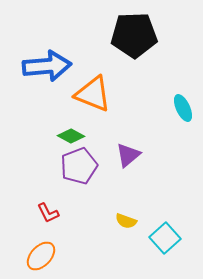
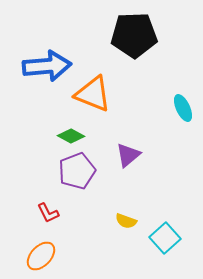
purple pentagon: moved 2 px left, 5 px down
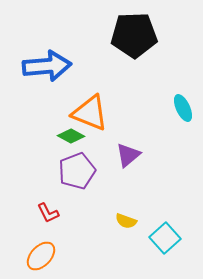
orange triangle: moved 3 px left, 19 px down
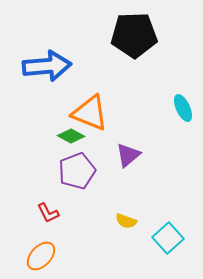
cyan square: moved 3 px right
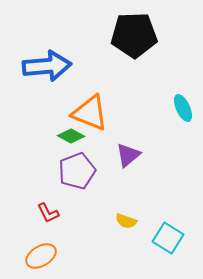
cyan square: rotated 16 degrees counterclockwise
orange ellipse: rotated 16 degrees clockwise
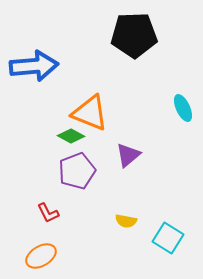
blue arrow: moved 13 px left
yellow semicircle: rotated 10 degrees counterclockwise
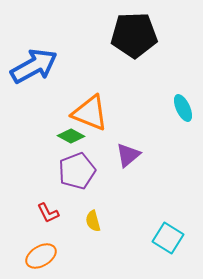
blue arrow: rotated 24 degrees counterclockwise
yellow semicircle: moved 33 px left; rotated 65 degrees clockwise
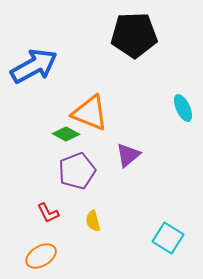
green diamond: moved 5 px left, 2 px up
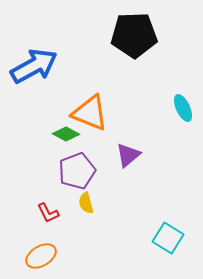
yellow semicircle: moved 7 px left, 18 px up
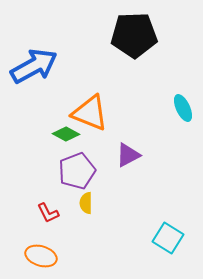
purple triangle: rotated 12 degrees clockwise
yellow semicircle: rotated 15 degrees clockwise
orange ellipse: rotated 48 degrees clockwise
